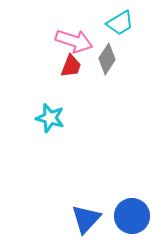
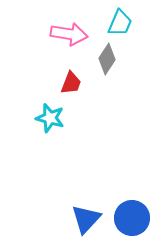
cyan trapezoid: rotated 36 degrees counterclockwise
pink arrow: moved 5 px left, 7 px up; rotated 9 degrees counterclockwise
red trapezoid: moved 17 px down
blue circle: moved 2 px down
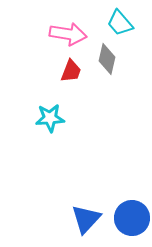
cyan trapezoid: rotated 116 degrees clockwise
pink arrow: moved 1 px left
gray diamond: rotated 20 degrees counterclockwise
red trapezoid: moved 12 px up
cyan star: rotated 20 degrees counterclockwise
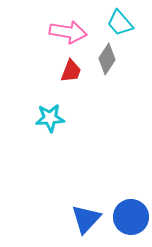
pink arrow: moved 2 px up
gray diamond: rotated 20 degrees clockwise
blue circle: moved 1 px left, 1 px up
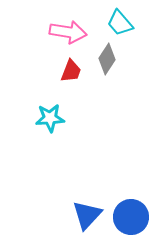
blue triangle: moved 1 px right, 4 px up
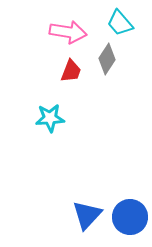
blue circle: moved 1 px left
